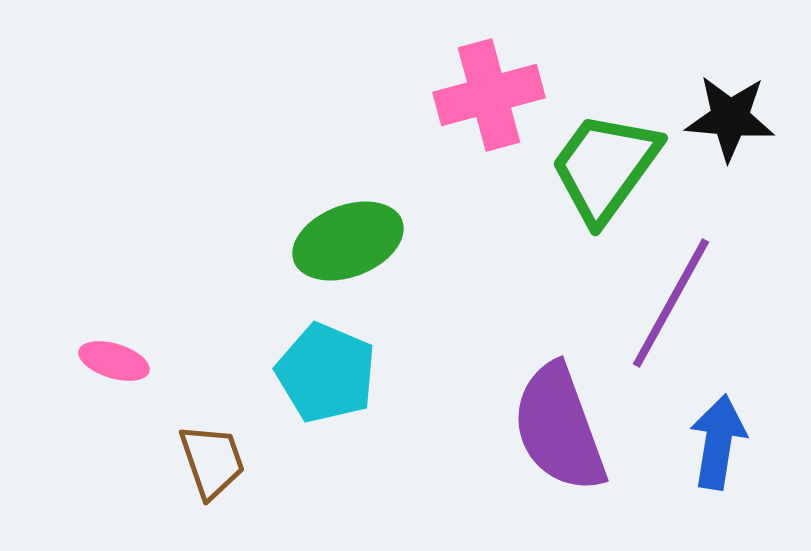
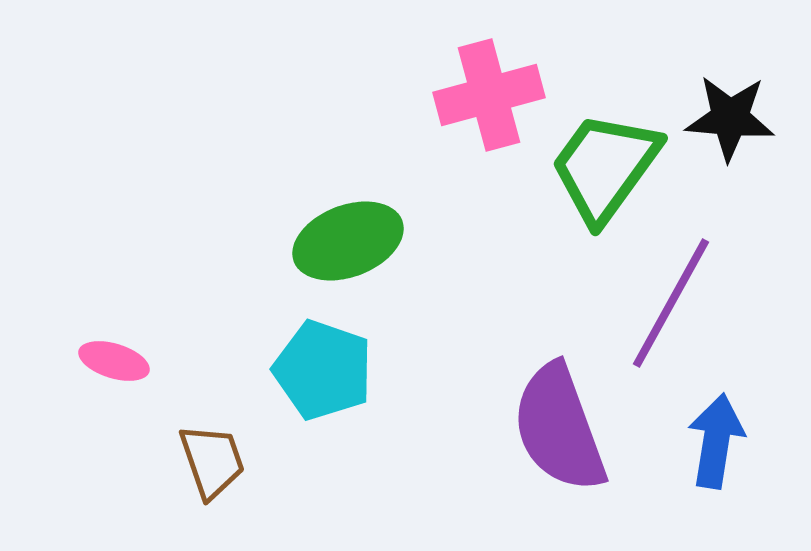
cyan pentagon: moved 3 px left, 3 px up; rotated 4 degrees counterclockwise
blue arrow: moved 2 px left, 1 px up
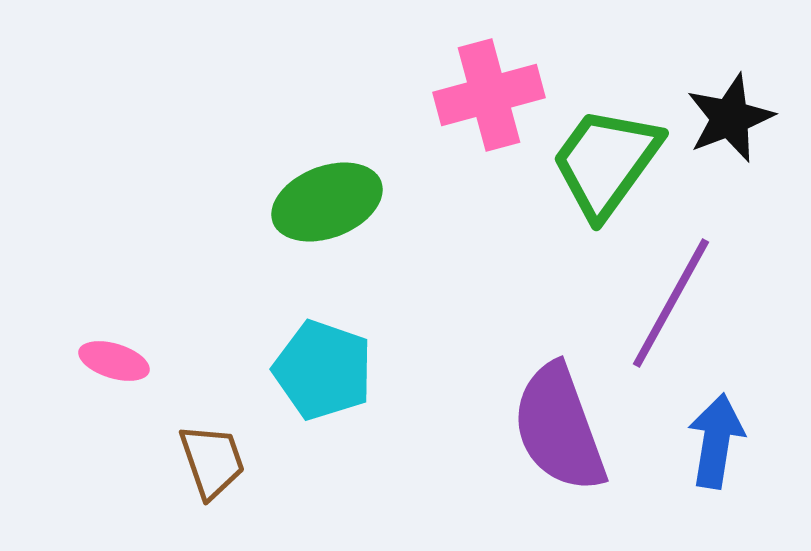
black star: rotated 26 degrees counterclockwise
green trapezoid: moved 1 px right, 5 px up
green ellipse: moved 21 px left, 39 px up
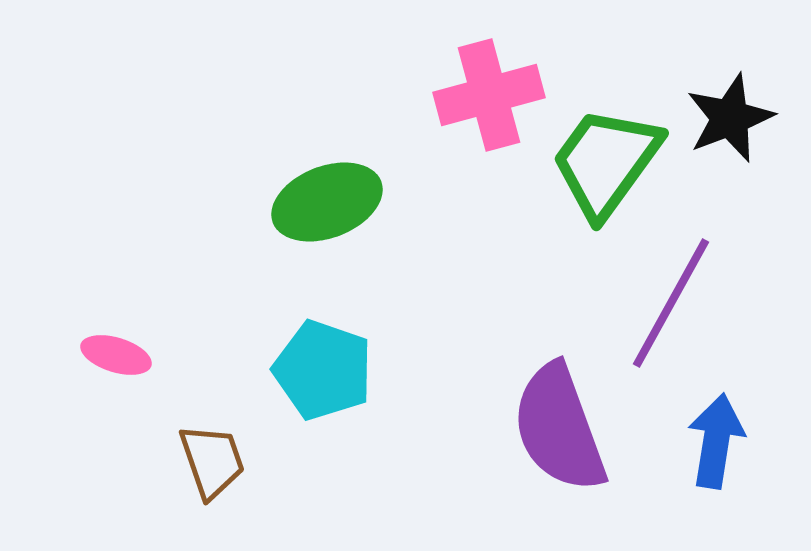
pink ellipse: moved 2 px right, 6 px up
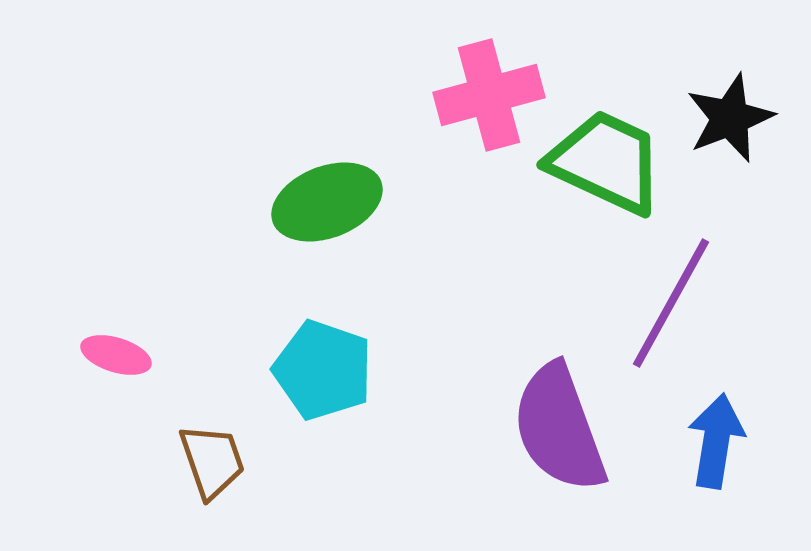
green trapezoid: rotated 79 degrees clockwise
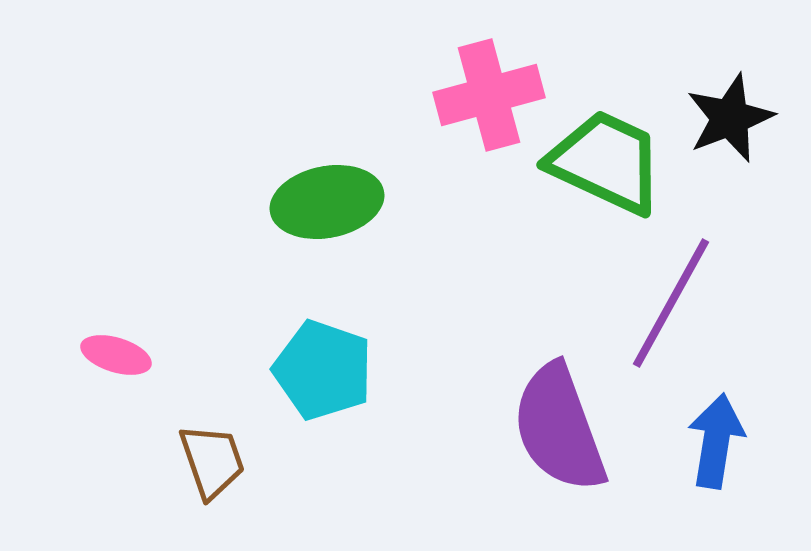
green ellipse: rotated 10 degrees clockwise
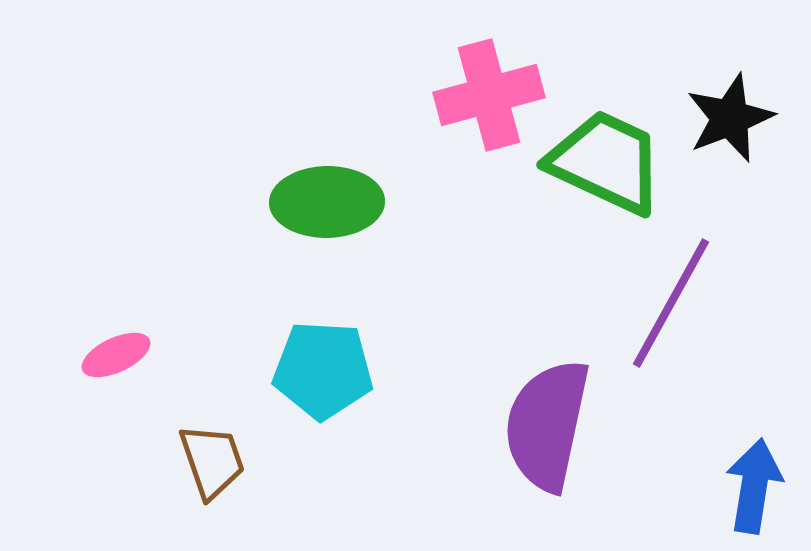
green ellipse: rotated 10 degrees clockwise
pink ellipse: rotated 42 degrees counterclockwise
cyan pentagon: rotated 16 degrees counterclockwise
purple semicircle: moved 12 px left, 3 px up; rotated 32 degrees clockwise
blue arrow: moved 38 px right, 45 px down
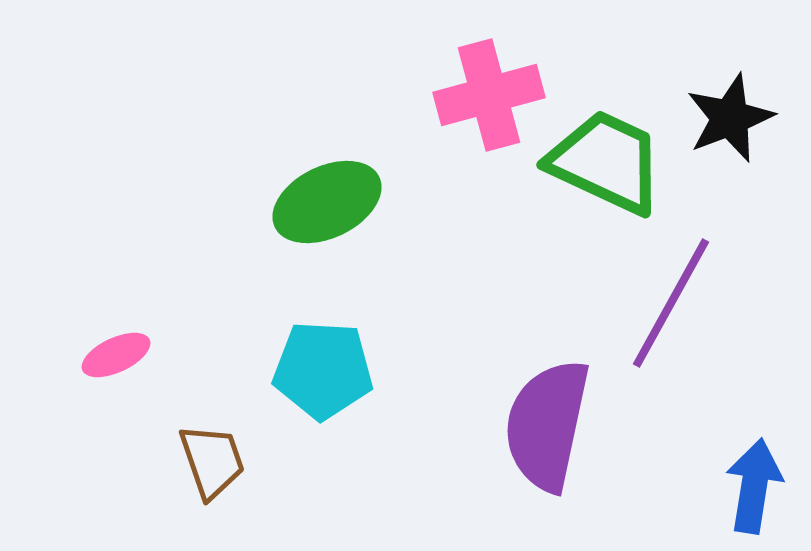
green ellipse: rotated 25 degrees counterclockwise
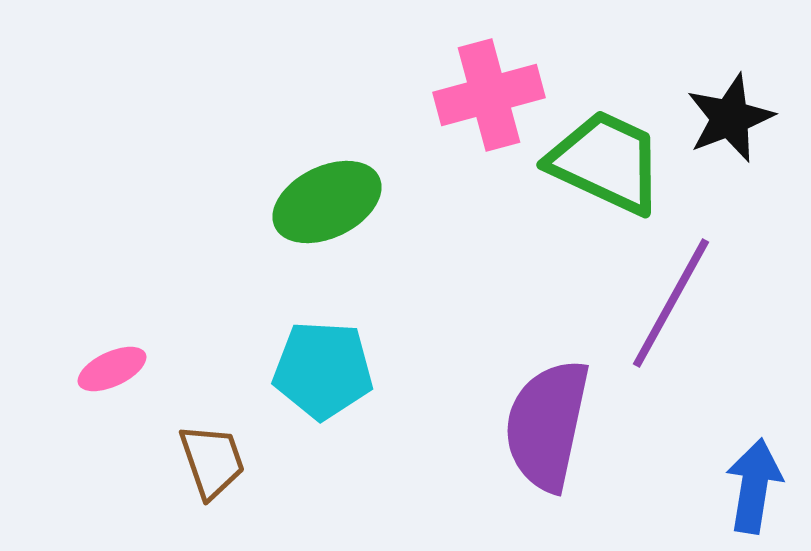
pink ellipse: moved 4 px left, 14 px down
